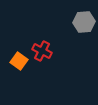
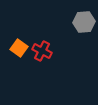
orange square: moved 13 px up
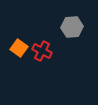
gray hexagon: moved 12 px left, 5 px down
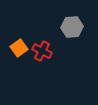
orange square: rotated 18 degrees clockwise
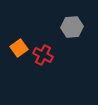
red cross: moved 1 px right, 4 px down
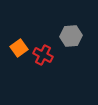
gray hexagon: moved 1 px left, 9 px down
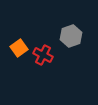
gray hexagon: rotated 15 degrees counterclockwise
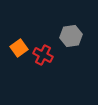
gray hexagon: rotated 10 degrees clockwise
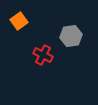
orange square: moved 27 px up
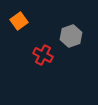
gray hexagon: rotated 10 degrees counterclockwise
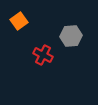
gray hexagon: rotated 15 degrees clockwise
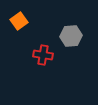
red cross: rotated 18 degrees counterclockwise
